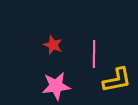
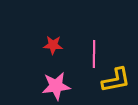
red star: rotated 18 degrees counterclockwise
yellow L-shape: moved 1 px left
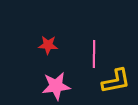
red star: moved 5 px left
yellow L-shape: moved 1 px down
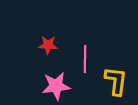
pink line: moved 9 px left, 5 px down
yellow L-shape: rotated 72 degrees counterclockwise
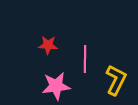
yellow L-shape: moved 1 px up; rotated 20 degrees clockwise
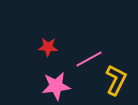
red star: moved 2 px down
pink line: moved 4 px right; rotated 60 degrees clockwise
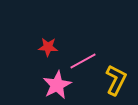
pink line: moved 6 px left, 2 px down
pink star: moved 1 px right, 1 px up; rotated 20 degrees counterclockwise
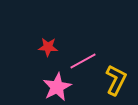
pink star: moved 2 px down
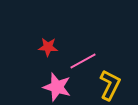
yellow L-shape: moved 6 px left, 5 px down
pink star: rotated 28 degrees counterclockwise
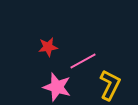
red star: rotated 12 degrees counterclockwise
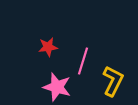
pink line: rotated 44 degrees counterclockwise
yellow L-shape: moved 3 px right, 4 px up
